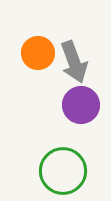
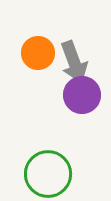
purple circle: moved 1 px right, 10 px up
green circle: moved 15 px left, 3 px down
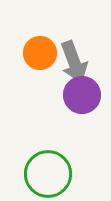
orange circle: moved 2 px right
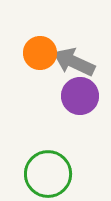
gray arrow: rotated 135 degrees clockwise
purple circle: moved 2 px left, 1 px down
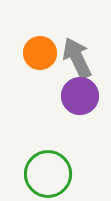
gray arrow: moved 3 px right, 4 px up; rotated 39 degrees clockwise
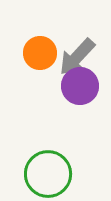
gray arrow: moved 1 px up; rotated 111 degrees counterclockwise
purple circle: moved 10 px up
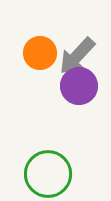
gray arrow: moved 1 px up
purple circle: moved 1 px left
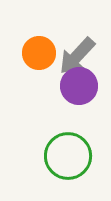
orange circle: moved 1 px left
green circle: moved 20 px right, 18 px up
